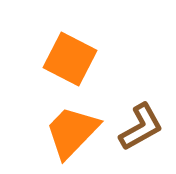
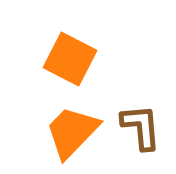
brown L-shape: rotated 66 degrees counterclockwise
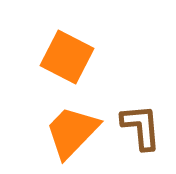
orange square: moved 3 px left, 2 px up
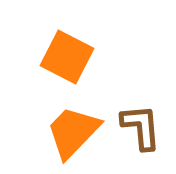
orange trapezoid: moved 1 px right
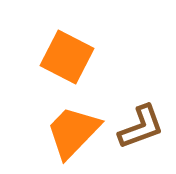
brown L-shape: rotated 75 degrees clockwise
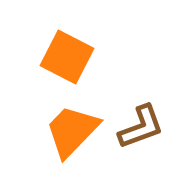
orange trapezoid: moved 1 px left, 1 px up
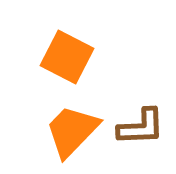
brown L-shape: rotated 18 degrees clockwise
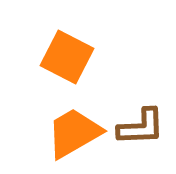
orange trapezoid: moved 2 px right, 2 px down; rotated 16 degrees clockwise
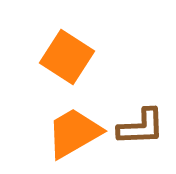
orange square: rotated 6 degrees clockwise
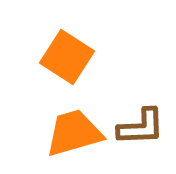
orange trapezoid: rotated 14 degrees clockwise
